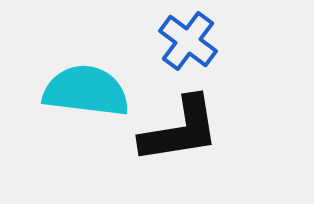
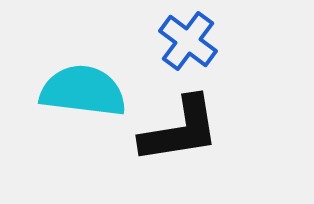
cyan semicircle: moved 3 px left
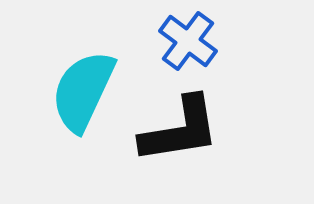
cyan semicircle: rotated 72 degrees counterclockwise
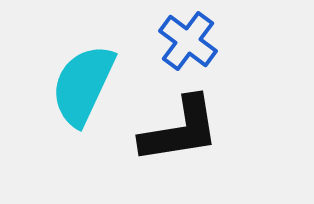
cyan semicircle: moved 6 px up
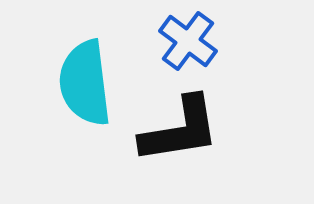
cyan semicircle: moved 2 px right, 2 px up; rotated 32 degrees counterclockwise
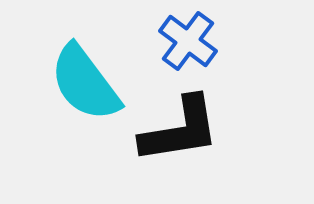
cyan semicircle: rotated 30 degrees counterclockwise
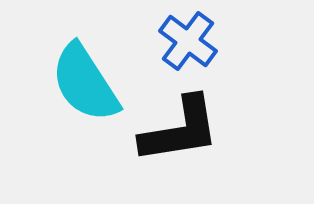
cyan semicircle: rotated 4 degrees clockwise
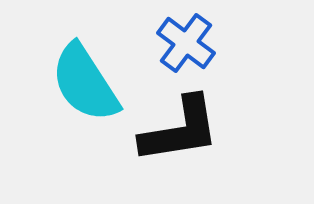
blue cross: moved 2 px left, 2 px down
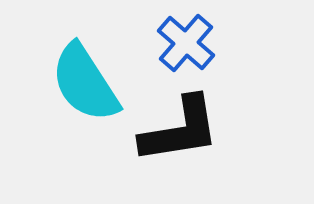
blue cross: rotated 4 degrees clockwise
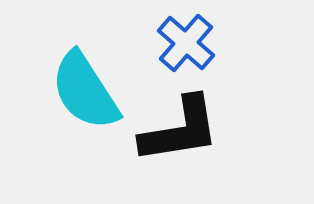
cyan semicircle: moved 8 px down
